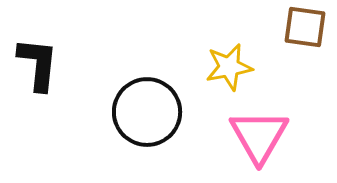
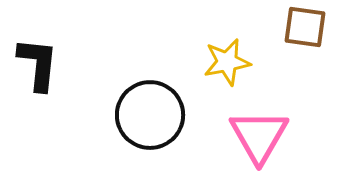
yellow star: moved 2 px left, 5 px up
black circle: moved 3 px right, 3 px down
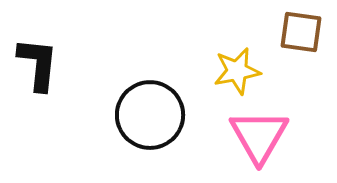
brown square: moved 4 px left, 5 px down
yellow star: moved 10 px right, 9 px down
